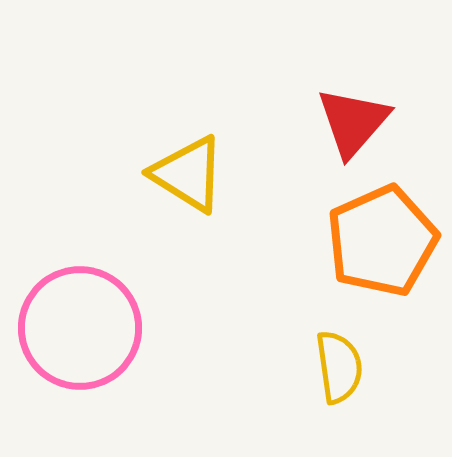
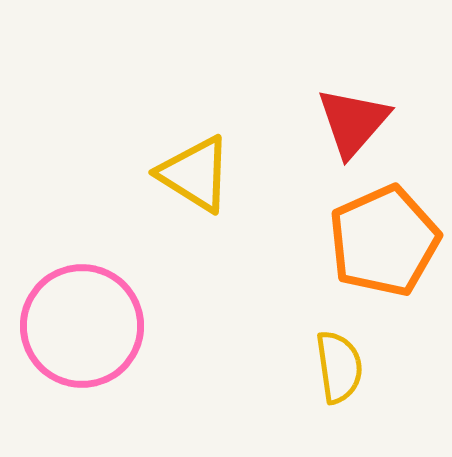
yellow triangle: moved 7 px right
orange pentagon: moved 2 px right
pink circle: moved 2 px right, 2 px up
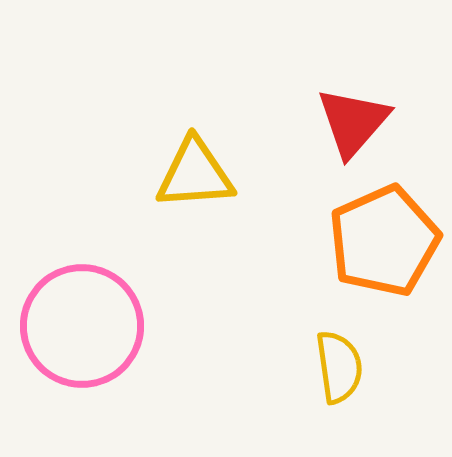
yellow triangle: rotated 36 degrees counterclockwise
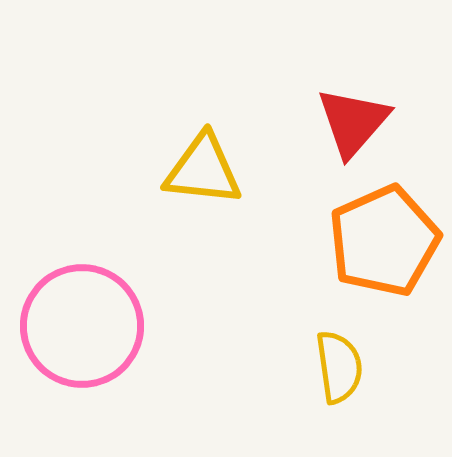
yellow triangle: moved 8 px right, 4 px up; rotated 10 degrees clockwise
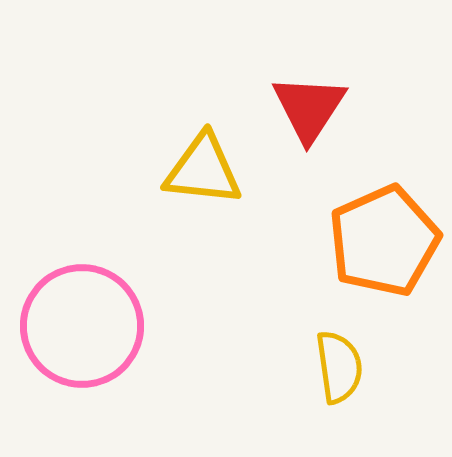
red triangle: moved 44 px left, 14 px up; rotated 8 degrees counterclockwise
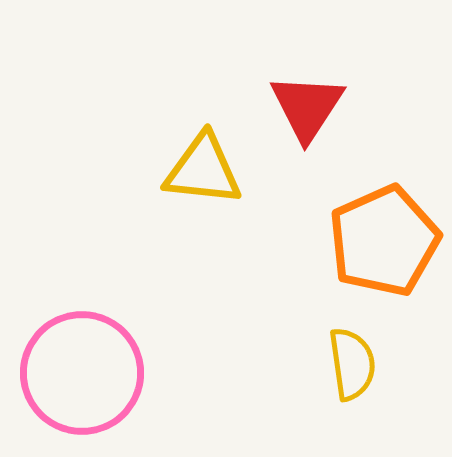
red triangle: moved 2 px left, 1 px up
pink circle: moved 47 px down
yellow semicircle: moved 13 px right, 3 px up
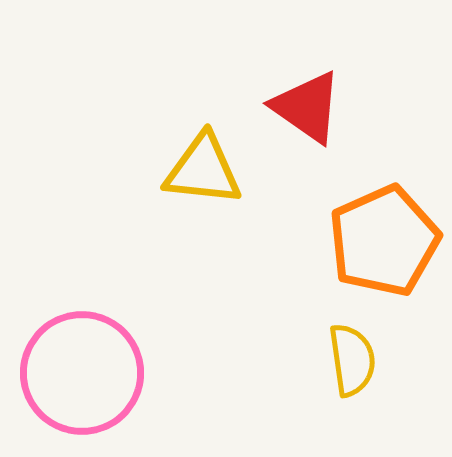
red triangle: rotated 28 degrees counterclockwise
yellow semicircle: moved 4 px up
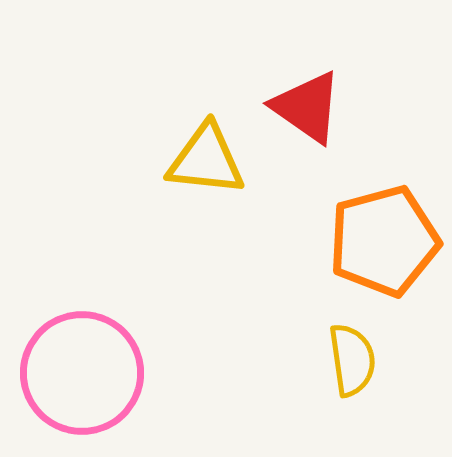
yellow triangle: moved 3 px right, 10 px up
orange pentagon: rotated 9 degrees clockwise
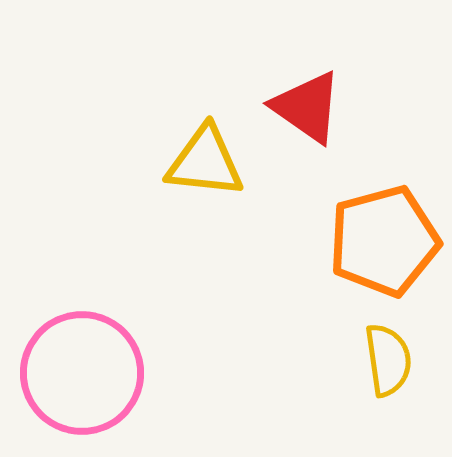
yellow triangle: moved 1 px left, 2 px down
yellow semicircle: moved 36 px right
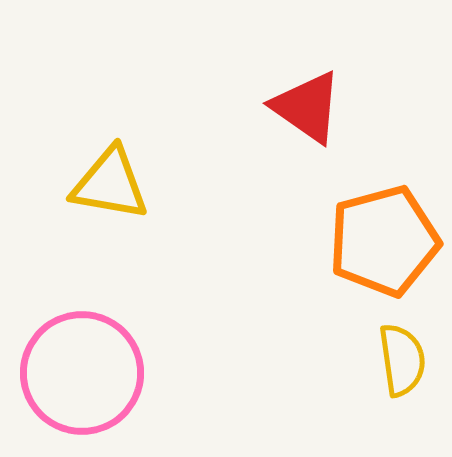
yellow triangle: moved 95 px left, 22 px down; rotated 4 degrees clockwise
yellow semicircle: moved 14 px right
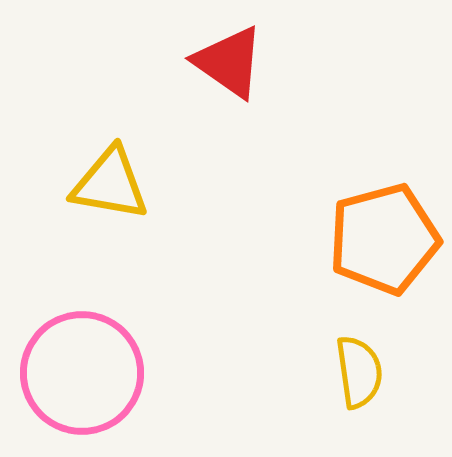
red triangle: moved 78 px left, 45 px up
orange pentagon: moved 2 px up
yellow semicircle: moved 43 px left, 12 px down
